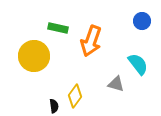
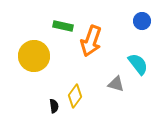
green rectangle: moved 5 px right, 2 px up
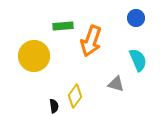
blue circle: moved 6 px left, 3 px up
green rectangle: rotated 18 degrees counterclockwise
cyan semicircle: moved 4 px up; rotated 15 degrees clockwise
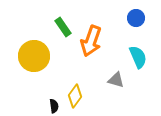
green rectangle: moved 1 px down; rotated 60 degrees clockwise
cyan semicircle: moved 3 px up
gray triangle: moved 4 px up
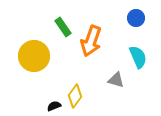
black semicircle: rotated 104 degrees counterclockwise
